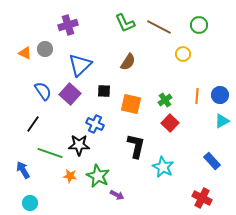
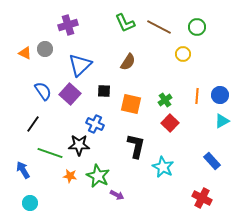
green circle: moved 2 px left, 2 px down
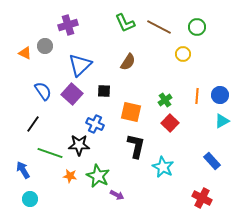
gray circle: moved 3 px up
purple square: moved 2 px right
orange square: moved 8 px down
cyan circle: moved 4 px up
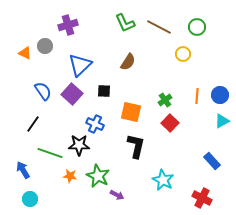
cyan star: moved 13 px down
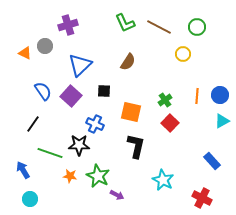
purple square: moved 1 px left, 2 px down
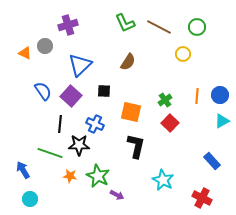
black line: moved 27 px right; rotated 30 degrees counterclockwise
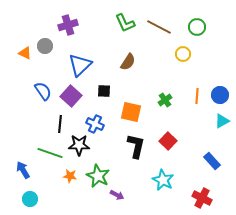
red square: moved 2 px left, 18 px down
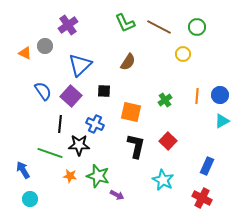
purple cross: rotated 18 degrees counterclockwise
blue rectangle: moved 5 px left, 5 px down; rotated 66 degrees clockwise
green star: rotated 10 degrees counterclockwise
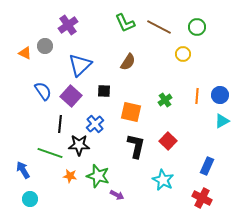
blue cross: rotated 24 degrees clockwise
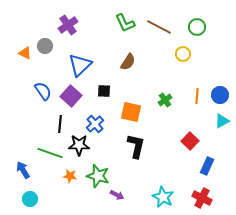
red square: moved 22 px right
cyan star: moved 17 px down
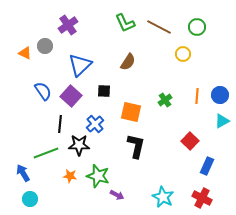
green line: moved 4 px left; rotated 40 degrees counterclockwise
blue arrow: moved 3 px down
